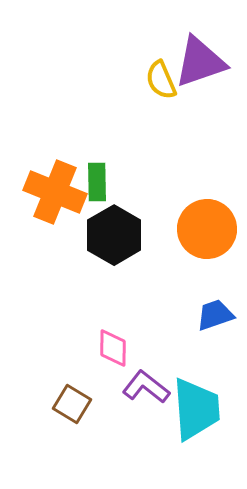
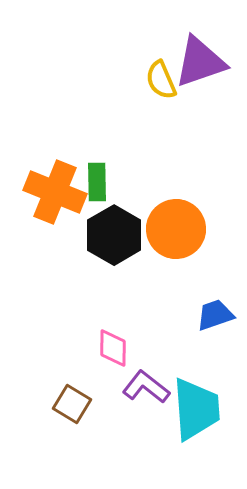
orange circle: moved 31 px left
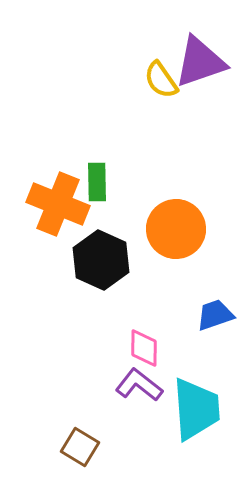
yellow semicircle: rotated 12 degrees counterclockwise
orange cross: moved 3 px right, 12 px down
black hexagon: moved 13 px left, 25 px down; rotated 6 degrees counterclockwise
pink diamond: moved 31 px right
purple L-shape: moved 7 px left, 2 px up
brown square: moved 8 px right, 43 px down
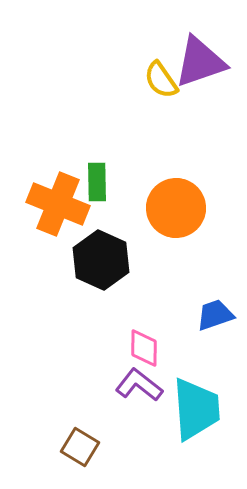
orange circle: moved 21 px up
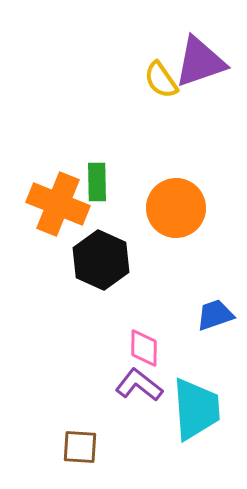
brown square: rotated 27 degrees counterclockwise
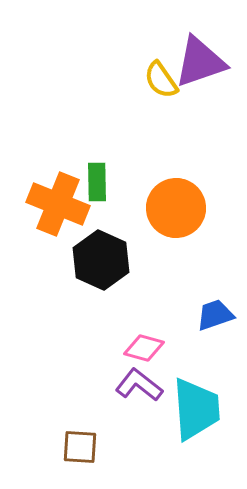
pink diamond: rotated 75 degrees counterclockwise
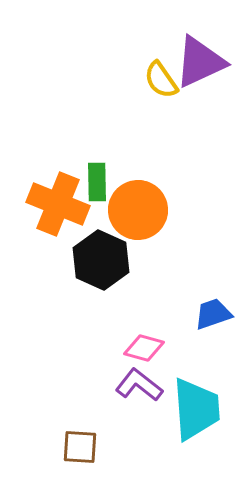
purple triangle: rotated 6 degrees counterclockwise
orange circle: moved 38 px left, 2 px down
blue trapezoid: moved 2 px left, 1 px up
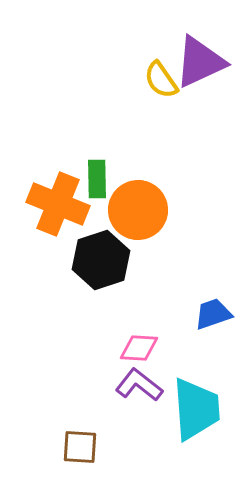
green rectangle: moved 3 px up
black hexagon: rotated 18 degrees clockwise
pink diamond: moved 5 px left; rotated 12 degrees counterclockwise
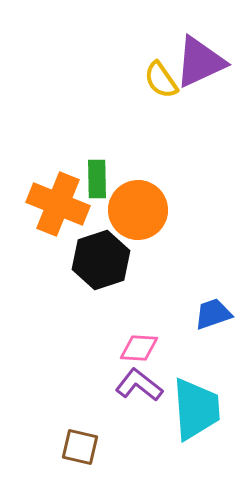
brown square: rotated 9 degrees clockwise
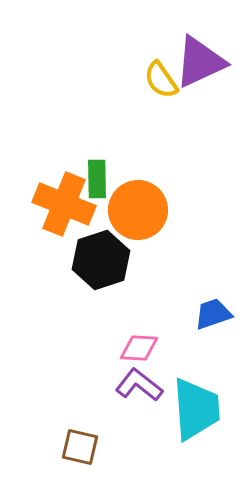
orange cross: moved 6 px right
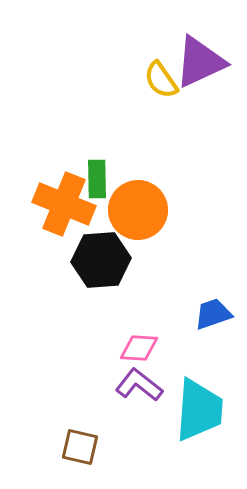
black hexagon: rotated 14 degrees clockwise
cyan trapezoid: moved 3 px right, 1 px down; rotated 8 degrees clockwise
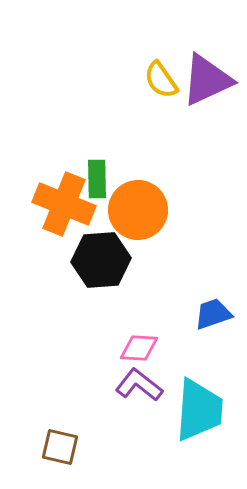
purple triangle: moved 7 px right, 18 px down
brown square: moved 20 px left
